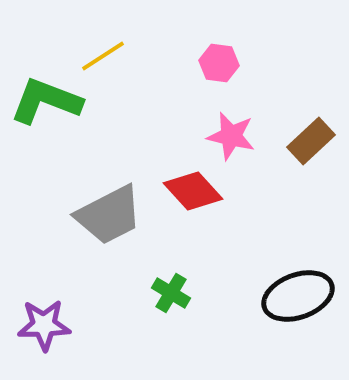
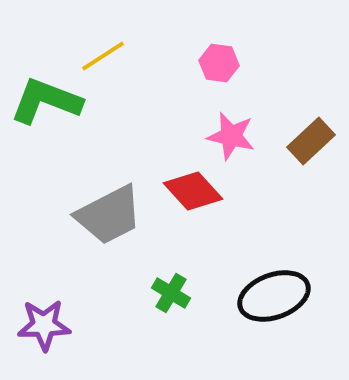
black ellipse: moved 24 px left
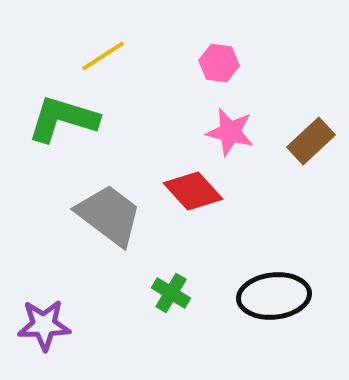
green L-shape: moved 17 px right, 18 px down; rotated 4 degrees counterclockwise
pink star: moved 1 px left, 4 px up
gray trapezoid: rotated 116 degrees counterclockwise
black ellipse: rotated 14 degrees clockwise
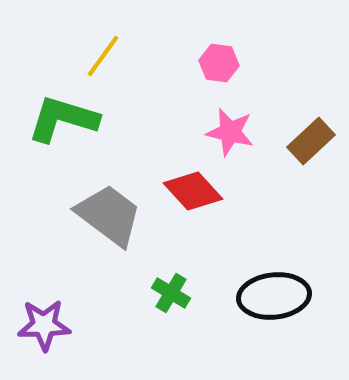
yellow line: rotated 21 degrees counterclockwise
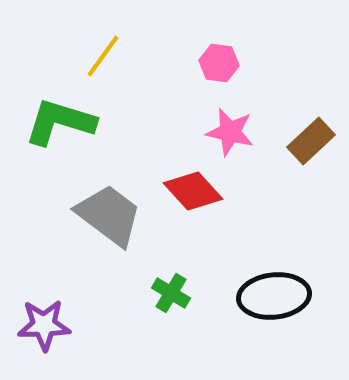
green L-shape: moved 3 px left, 3 px down
